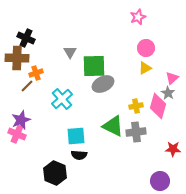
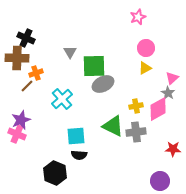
pink diamond: moved 3 px down; rotated 45 degrees clockwise
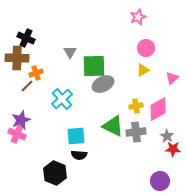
yellow triangle: moved 2 px left, 2 px down
gray star: moved 1 px left, 43 px down
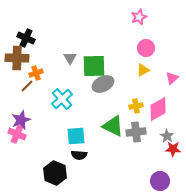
pink star: moved 1 px right
gray triangle: moved 6 px down
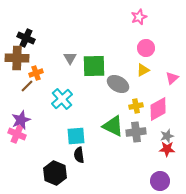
gray ellipse: moved 15 px right; rotated 55 degrees clockwise
gray star: rotated 24 degrees clockwise
red star: moved 6 px left
black semicircle: rotated 77 degrees clockwise
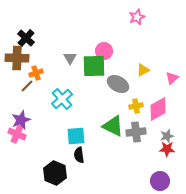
pink star: moved 2 px left
black cross: rotated 18 degrees clockwise
pink circle: moved 42 px left, 3 px down
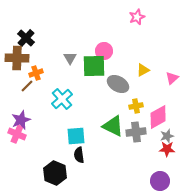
pink diamond: moved 8 px down
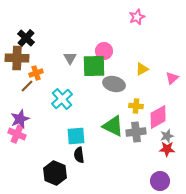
yellow triangle: moved 1 px left, 1 px up
gray ellipse: moved 4 px left; rotated 15 degrees counterclockwise
yellow cross: rotated 16 degrees clockwise
purple star: moved 1 px left, 1 px up
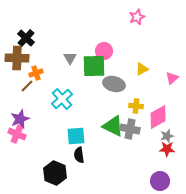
gray cross: moved 6 px left, 3 px up; rotated 18 degrees clockwise
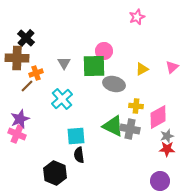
gray triangle: moved 6 px left, 5 px down
pink triangle: moved 11 px up
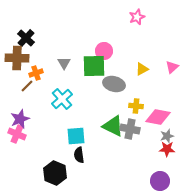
pink diamond: rotated 40 degrees clockwise
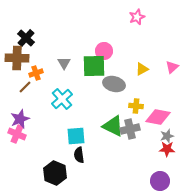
brown line: moved 2 px left, 1 px down
gray cross: rotated 24 degrees counterclockwise
